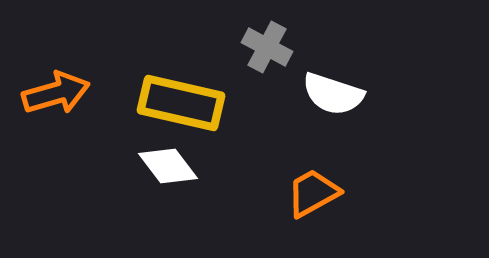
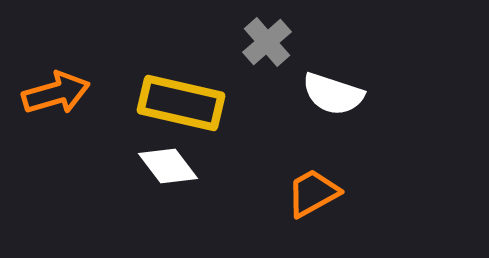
gray cross: moved 5 px up; rotated 21 degrees clockwise
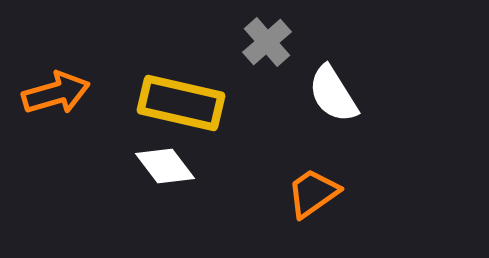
white semicircle: rotated 40 degrees clockwise
white diamond: moved 3 px left
orange trapezoid: rotated 6 degrees counterclockwise
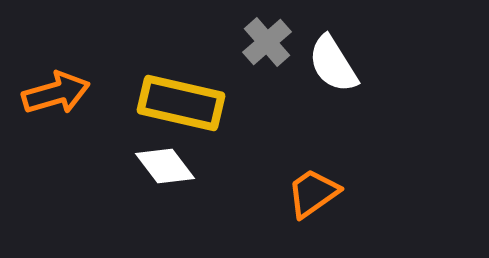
white semicircle: moved 30 px up
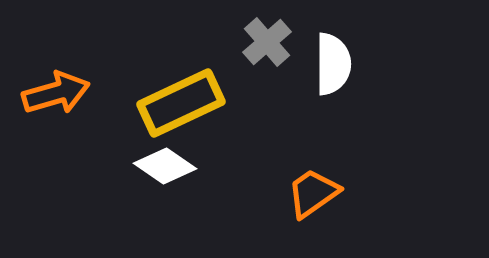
white semicircle: rotated 148 degrees counterclockwise
yellow rectangle: rotated 38 degrees counterclockwise
white diamond: rotated 18 degrees counterclockwise
